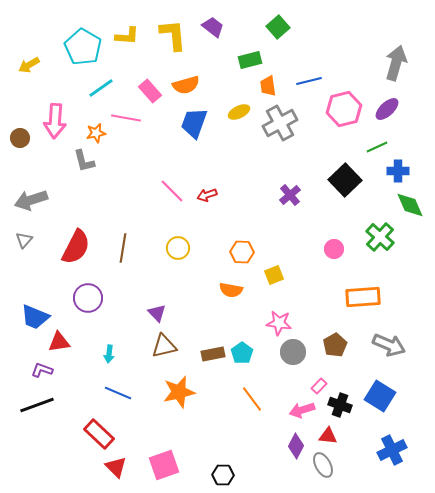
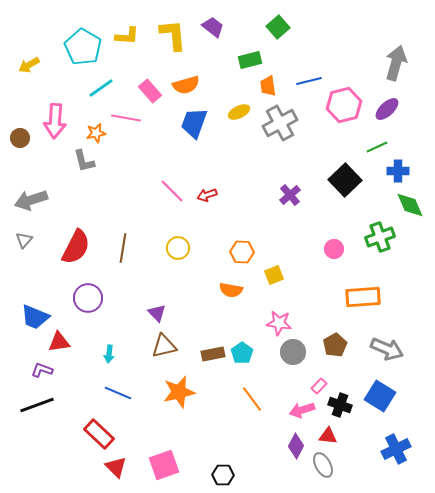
pink hexagon at (344, 109): moved 4 px up
green cross at (380, 237): rotated 28 degrees clockwise
gray arrow at (389, 345): moved 2 px left, 4 px down
blue cross at (392, 450): moved 4 px right, 1 px up
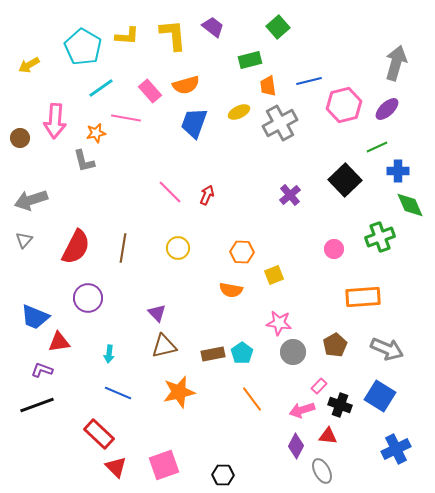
pink line at (172, 191): moved 2 px left, 1 px down
red arrow at (207, 195): rotated 132 degrees clockwise
gray ellipse at (323, 465): moved 1 px left, 6 px down
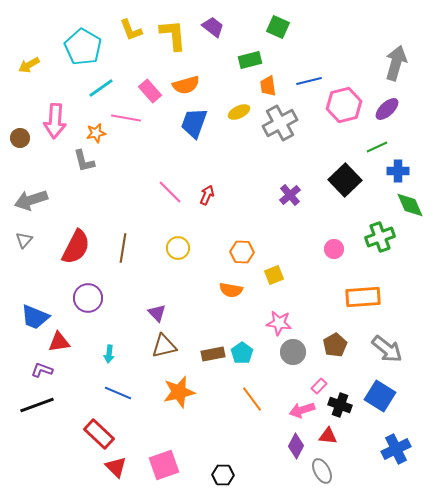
green square at (278, 27): rotated 25 degrees counterclockwise
yellow L-shape at (127, 36): moved 4 px right, 6 px up; rotated 65 degrees clockwise
gray arrow at (387, 349): rotated 16 degrees clockwise
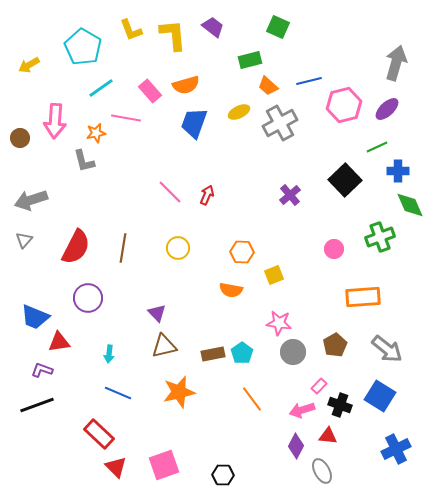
orange trapezoid at (268, 86): rotated 40 degrees counterclockwise
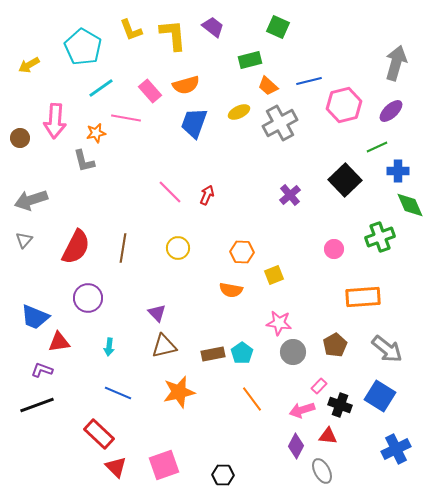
purple ellipse at (387, 109): moved 4 px right, 2 px down
cyan arrow at (109, 354): moved 7 px up
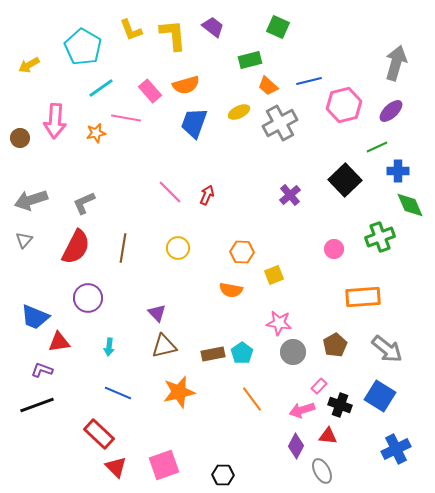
gray L-shape at (84, 161): moved 42 px down; rotated 80 degrees clockwise
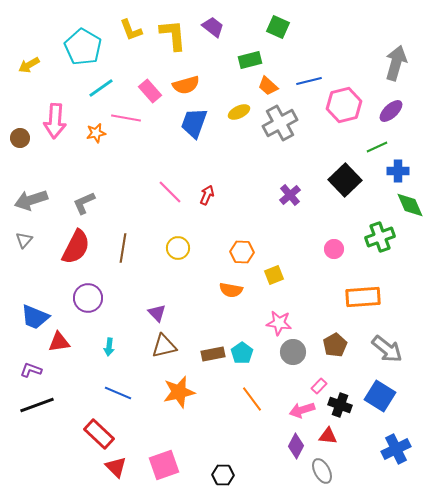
purple L-shape at (42, 370): moved 11 px left
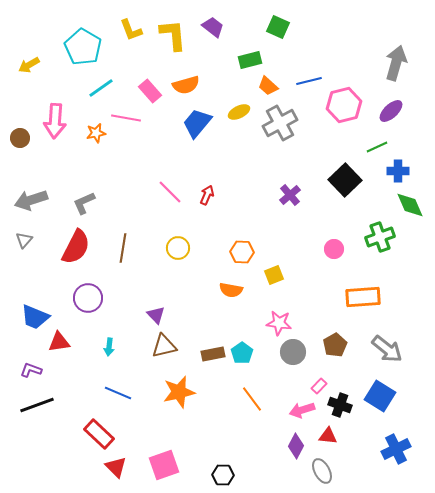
blue trapezoid at (194, 123): moved 3 px right; rotated 20 degrees clockwise
purple triangle at (157, 313): moved 1 px left, 2 px down
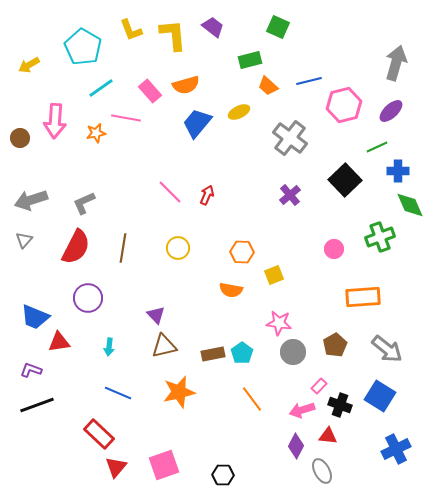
gray cross at (280, 123): moved 10 px right, 15 px down; rotated 24 degrees counterclockwise
red triangle at (116, 467): rotated 25 degrees clockwise
